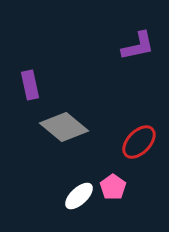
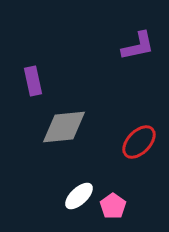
purple rectangle: moved 3 px right, 4 px up
gray diamond: rotated 45 degrees counterclockwise
pink pentagon: moved 19 px down
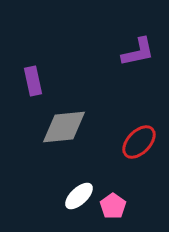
purple L-shape: moved 6 px down
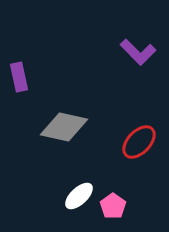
purple L-shape: rotated 57 degrees clockwise
purple rectangle: moved 14 px left, 4 px up
gray diamond: rotated 18 degrees clockwise
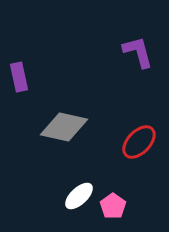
purple L-shape: rotated 150 degrees counterclockwise
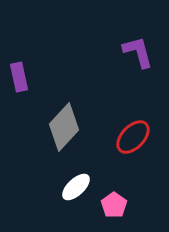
gray diamond: rotated 60 degrees counterclockwise
red ellipse: moved 6 px left, 5 px up
white ellipse: moved 3 px left, 9 px up
pink pentagon: moved 1 px right, 1 px up
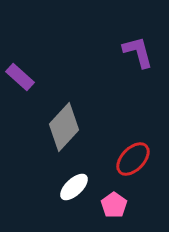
purple rectangle: moved 1 px right; rotated 36 degrees counterclockwise
red ellipse: moved 22 px down
white ellipse: moved 2 px left
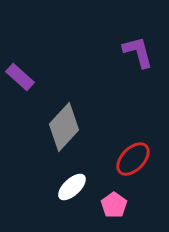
white ellipse: moved 2 px left
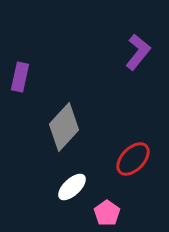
purple L-shape: rotated 54 degrees clockwise
purple rectangle: rotated 60 degrees clockwise
pink pentagon: moved 7 px left, 8 px down
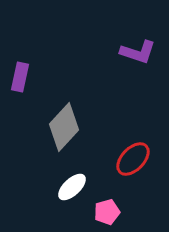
purple L-shape: rotated 69 degrees clockwise
pink pentagon: moved 1 px up; rotated 20 degrees clockwise
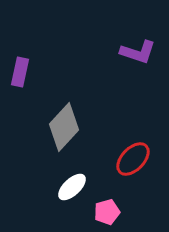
purple rectangle: moved 5 px up
